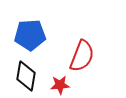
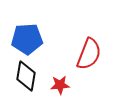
blue pentagon: moved 3 px left, 4 px down
red semicircle: moved 7 px right, 2 px up
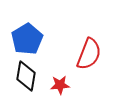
blue pentagon: rotated 28 degrees counterclockwise
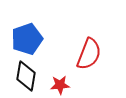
blue pentagon: rotated 12 degrees clockwise
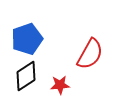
red semicircle: moved 1 px right; rotated 8 degrees clockwise
black diamond: rotated 48 degrees clockwise
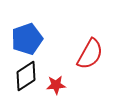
red star: moved 4 px left
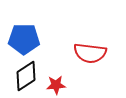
blue pentagon: moved 3 px left; rotated 20 degrees clockwise
red semicircle: moved 1 px up; rotated 68 degrees clockwise
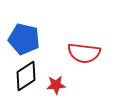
blue pentagon: rotated 12 degrees clockwise
red semicircle: moved 6 px left
